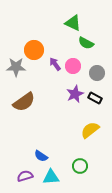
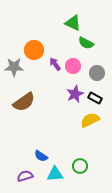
gray star: moved 2 px left
yellow semicircle: moved 10 px up; rotated 12 degrees clockwise
cyan triangle: moved 4 px right, 3 px up
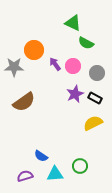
yellow semicircle: moved 3 px right, 3 px down
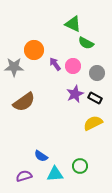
green triangle: moved 1 px down
purple semicircle: moved 1 px left
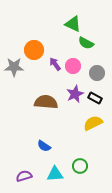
brown semicircle: moved 22 px right; rotated 140 degrees counterclockwise
blue semicircle: moved 3 px right, 10 px up
